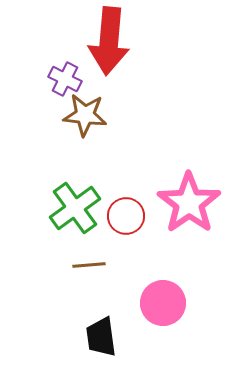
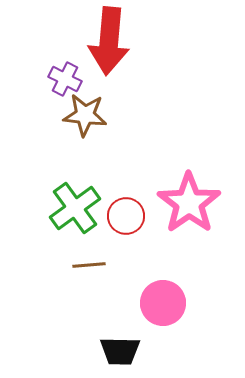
black trapezoid: moved 19 px right, 14 px down; rotated 81 degrees counterclockwise
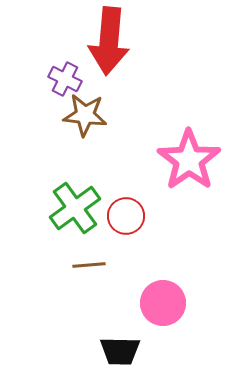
pink star: moved 43 px up
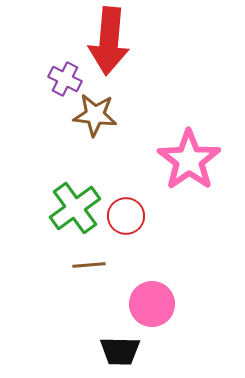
brown star: moved 10 px right
pink circle: moved 11 px left, 1 px down
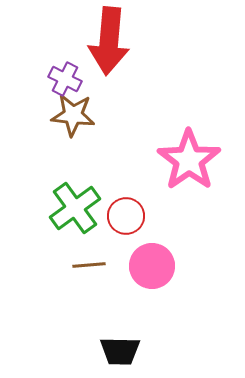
brown star: moved 22 px left
pink circle: moved 38 px up
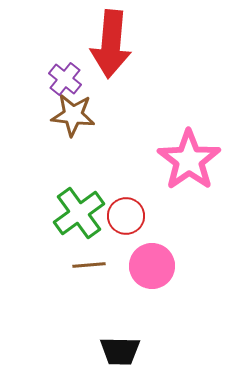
red arrow: moved 2 px right, 3 px down
purple cross: rotated 12 degrees clockwise
green cross: moved 4 px right, 5 px down
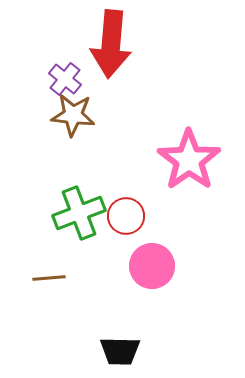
green cross: rotated 15 degrees clockwise
brown line: moved 40 px left, 13 px down
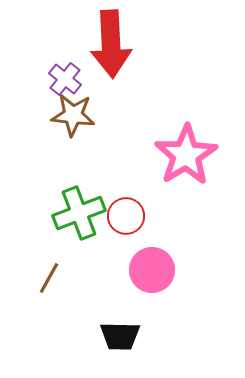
red arrow: rotated 8 degrees counterclockwise
pink star: moved 3 px left, 5 px up; rotated 4 degrees clockwise
pink circle: moved 4 px down
brown line: rotated 56 degrees counterclockwise
black trapezoid: moved 15 px up
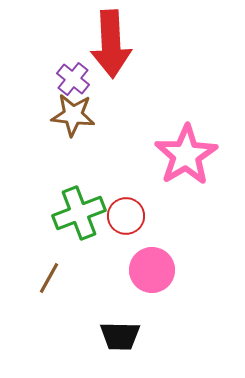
purple cross: moved 8 px right
